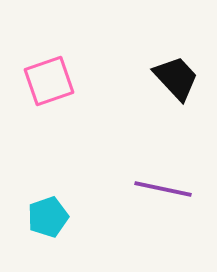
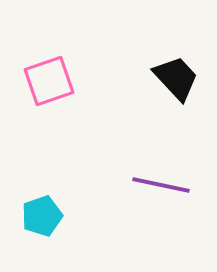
purple line: moved 2 px left, 4 px up
cyan pentagon: moved 6 px left, 1 px up
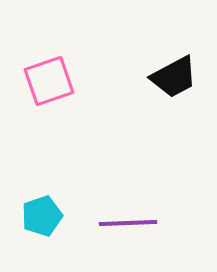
black trapezoid: moved 2 px left, 1 px up; rotated 105 degrees clockwise
purple line: moved 33 px left, 38 px down; rotated 14 degrees counterclockwise
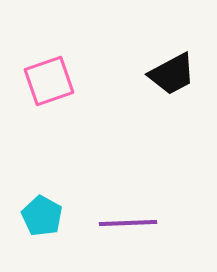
black trapezoid: moved 2 px left, 3 px up
cyan pentagon: rotated 24 degrees counterclockwise
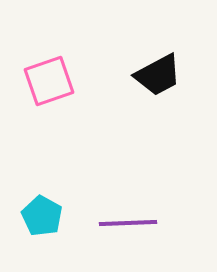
black trapezoid: moved 14 px left, 1 px down
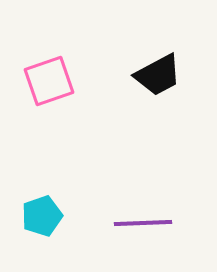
cyan pentagon: rotated 24 degrees clockwise
purple line: moved 15 px right
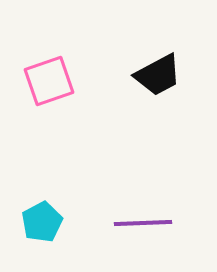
cyan pentagon: moved 6 px down; rotated 9 degrees counterclockwise
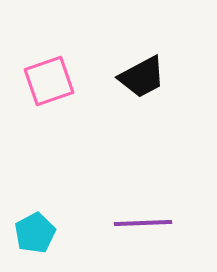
black trapezoid: moved 16 px left, 2 px down
cyan pentagon: moved 7 px left, 11 px down
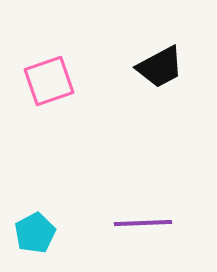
black trapezoid: moved 18 px right, 10 px up
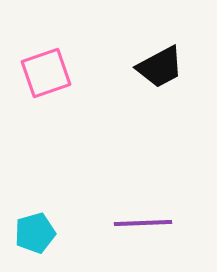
pink square: moved 3 px left, 8 px up
cyan pentagon: rotated 12 degrees clockwise
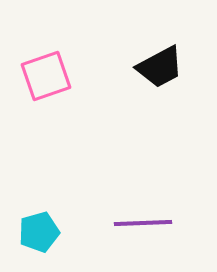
pink square: moved 3 px down
cyan pentagon: moved 4 px right, 1 px up
